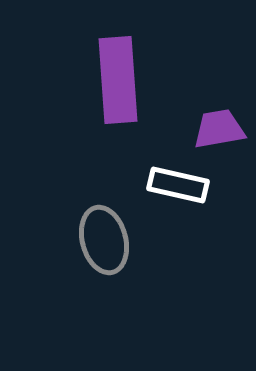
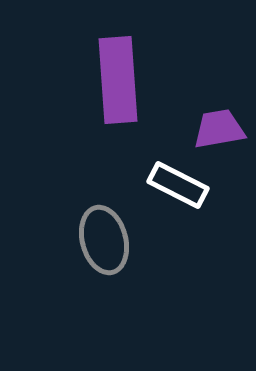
white rectangle: rotated 14 degrees clockwise
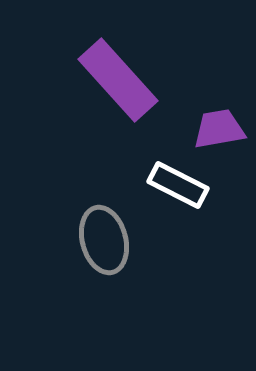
purple rectangle: rotated 38 degrees counterclockwise
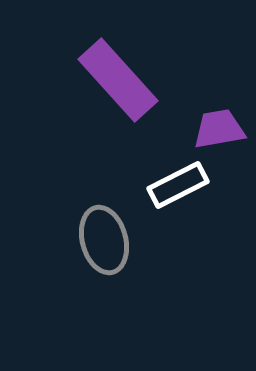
white rectangle: rotated 54 degrees counterclockwise
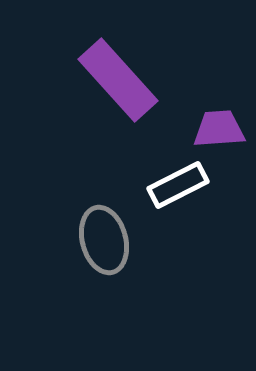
purple trapezoid: rotated 6 degrees clockwise
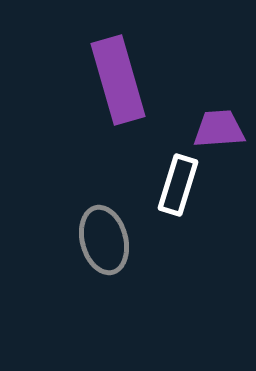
purple rectangle: rotated 26 degrees clockwise
white rectangle: rotated 46 degrees counterclockwise
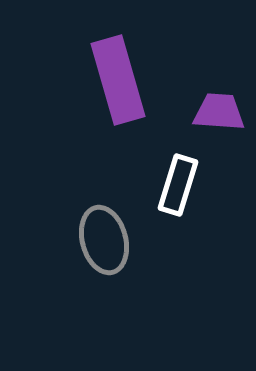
purple trapezoid: moved 17 px up; rotated 8 degrees clockwise
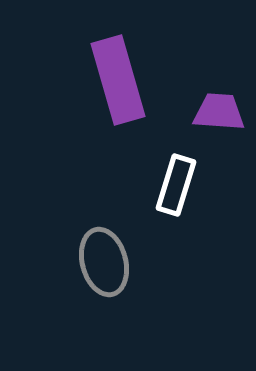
white rectangle: moved 2 px left
gray ellipse: moved 22 px down
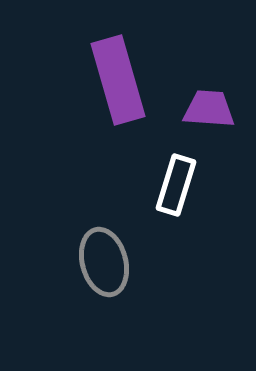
purple trapezoid: moved 10 px left, 3 px up
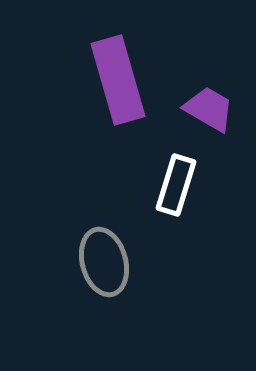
purple trapezoid: rotated 26 degrees clockwise
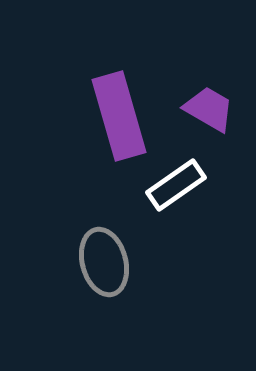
purple rectangle: moved 1 px right, 36 px down
white rectangle: rotated 38 degrees clockwise
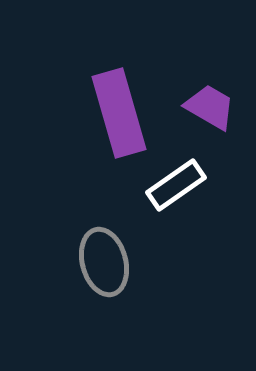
purple trapezoid: moved 1 px right, 2 px up
purple rectangle: moved 3 px up
